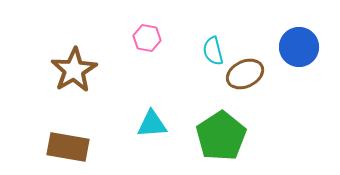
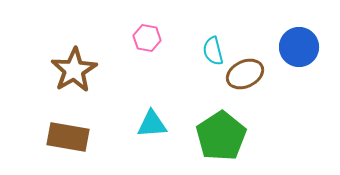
brown rectangle: moved 10 px up
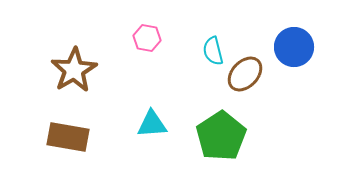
blue circle: moved 5 px left
brown ellipse: rotated 21 degrees counterclockwise
